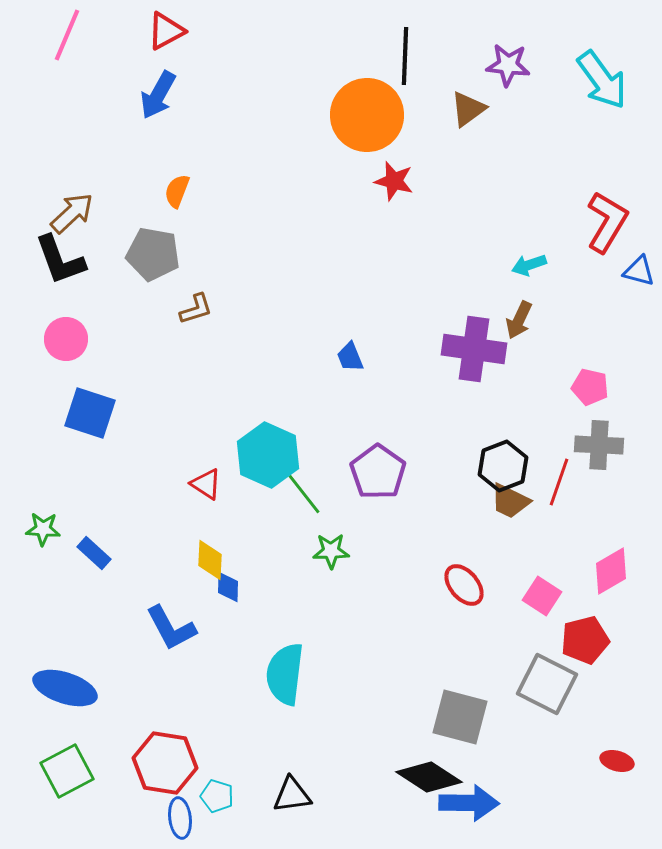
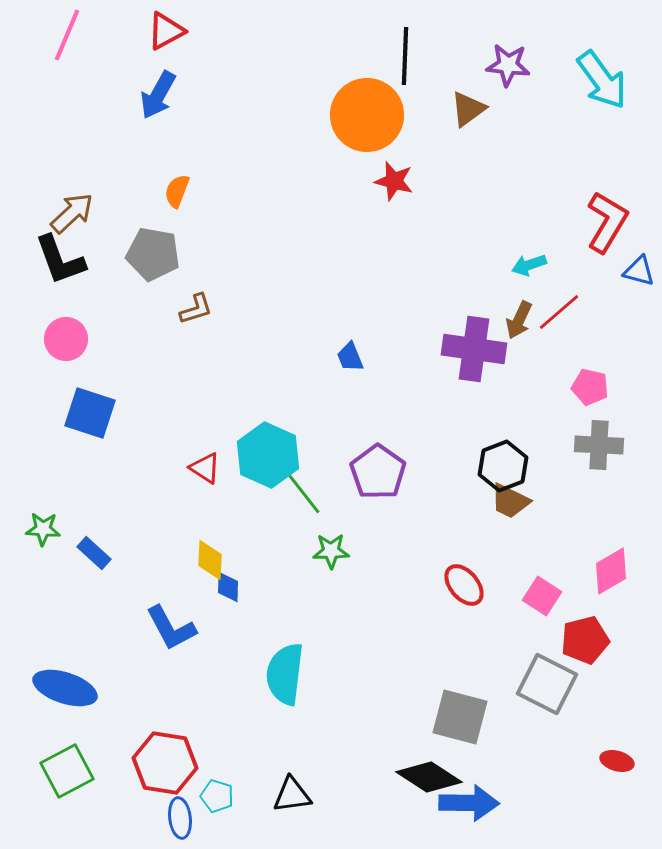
red line at (559, 482): moved 170 px up; rotated 30 degrees clockwise
red triangle at (206, 484): moved 1 px left, 16 px up
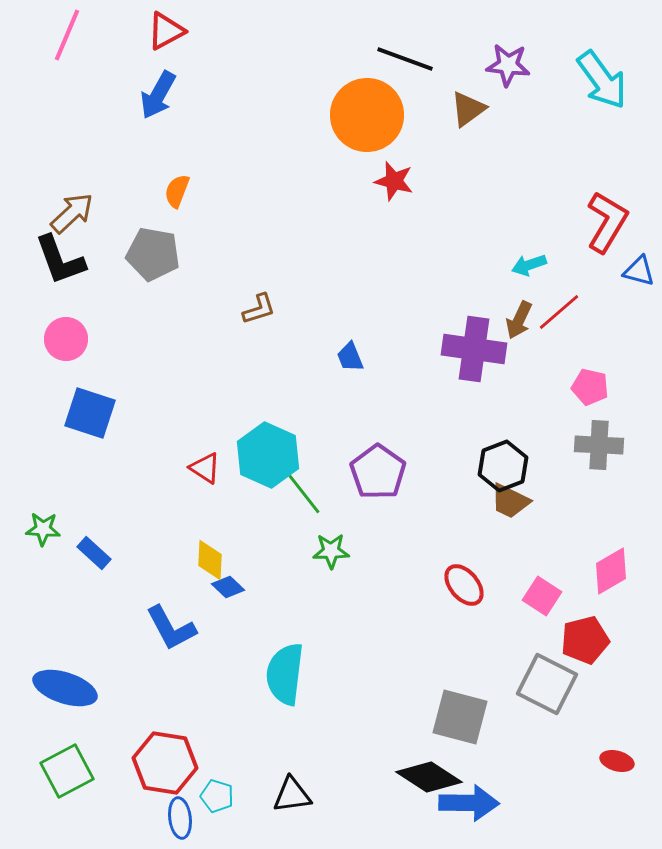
black line at (405, 56): moved 3 px down; rotated 72 degrees counterclockwise
brown L-shape at (196, 309): moved 63 px right
blue diamond at (228, 587): rotated 48 degrees counterclockwise
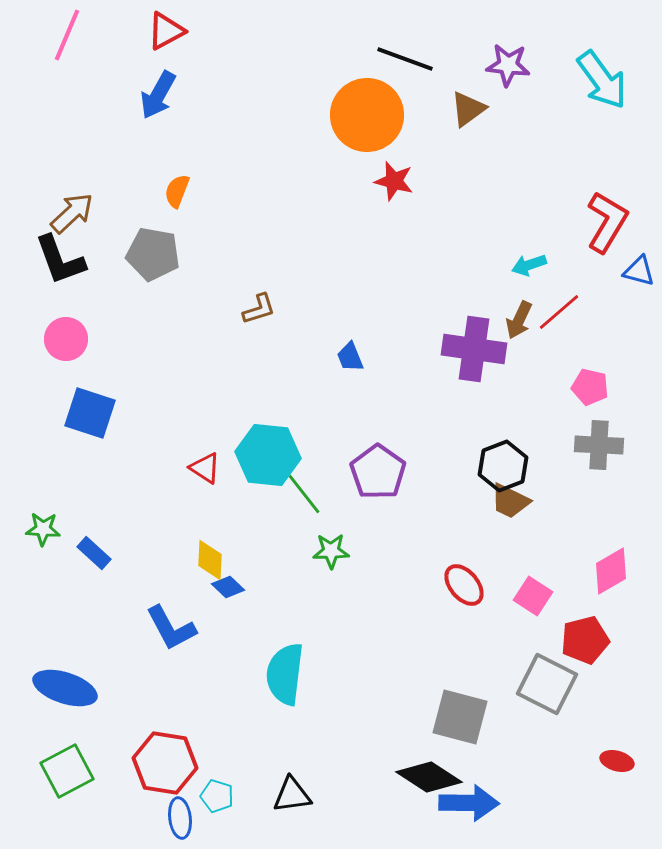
cyan hexagon at (268, 455): rotated 18 degrees counterclockwise
pink square at (542, 596): moved 9 px left
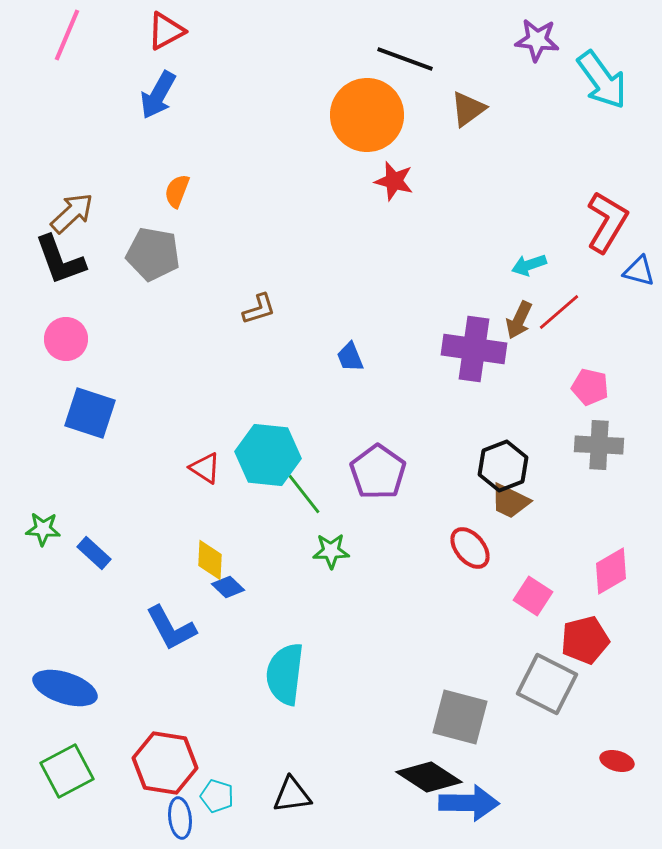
purple star at (508, 65): moved 29 px right, 25 px up
red ellipse at (464, 585): moved 6 px right, 37 px up
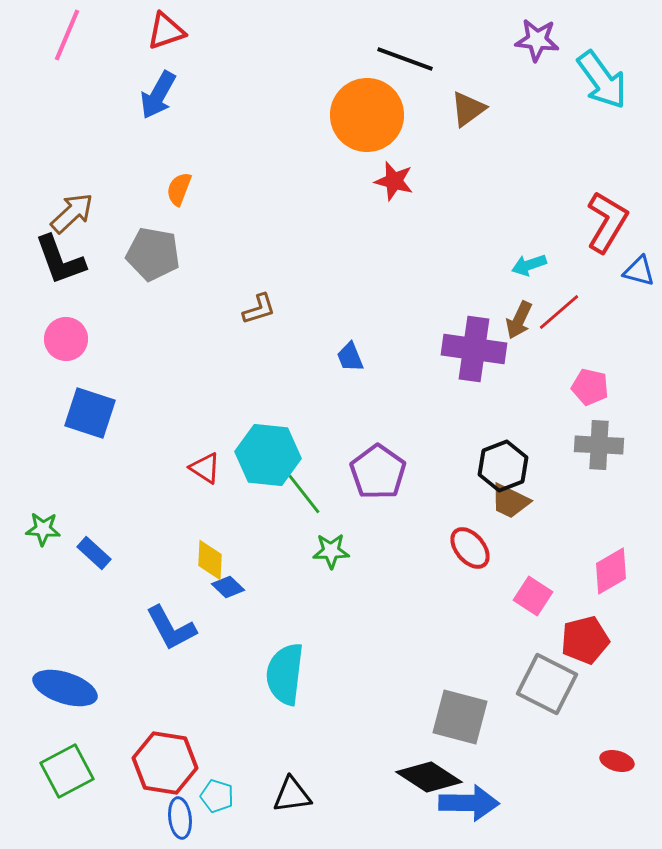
red triangle at (166, 31): rotated 9 degrees clockwise
orange semicircle at (177, 191): moved 2 px right, 2 px up
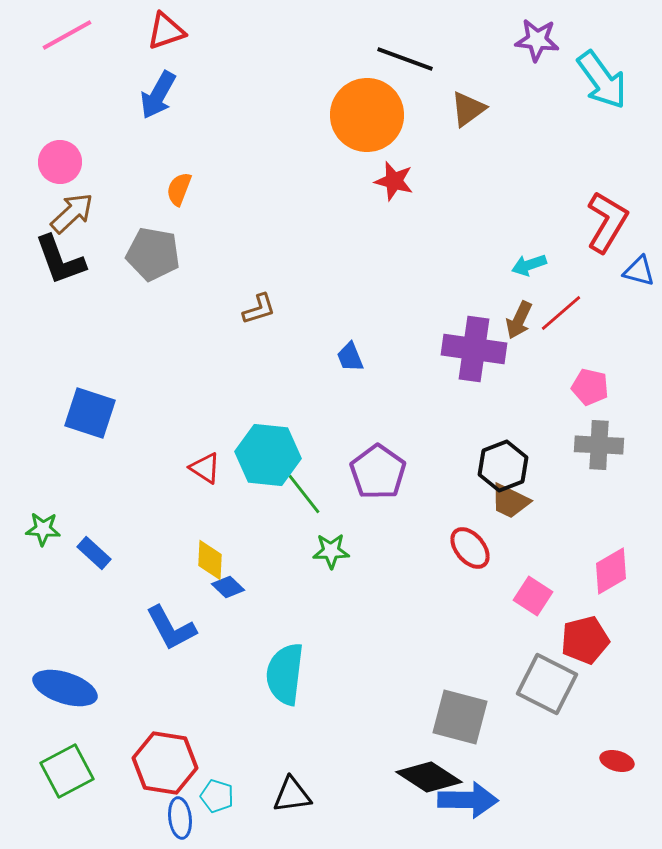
pink line at (67, 35): rotated 38 degrees clockwise
red line at (559, 312): moved 2 px right, 1 px down
pink circle at (66, 339): moved 6 px left, 177 px up
blue arrow at (469, 803): moved 1 px left, 3 px up
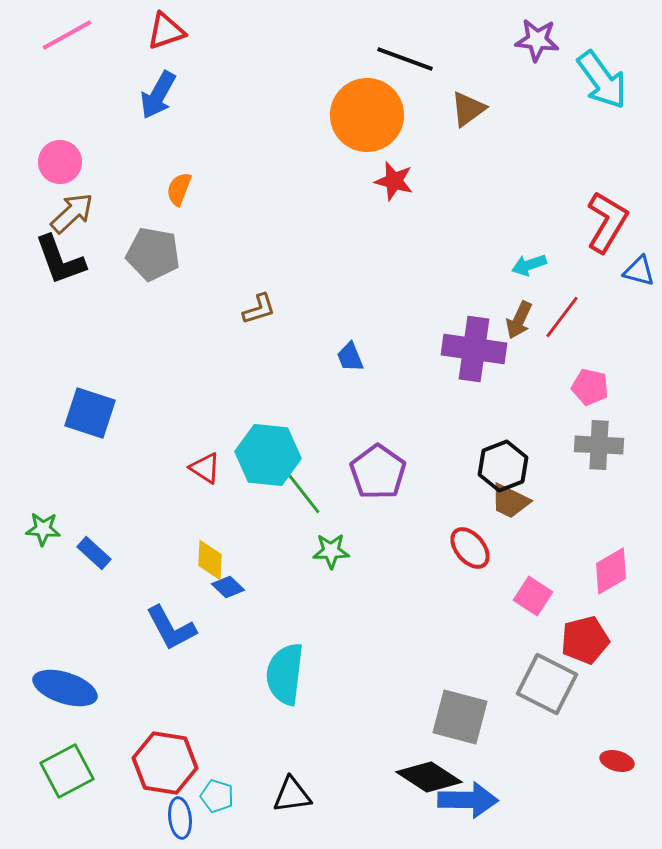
red line at (561, 313): moved 1 px right, 4 px down; rotated 12 degrees counterclockwise
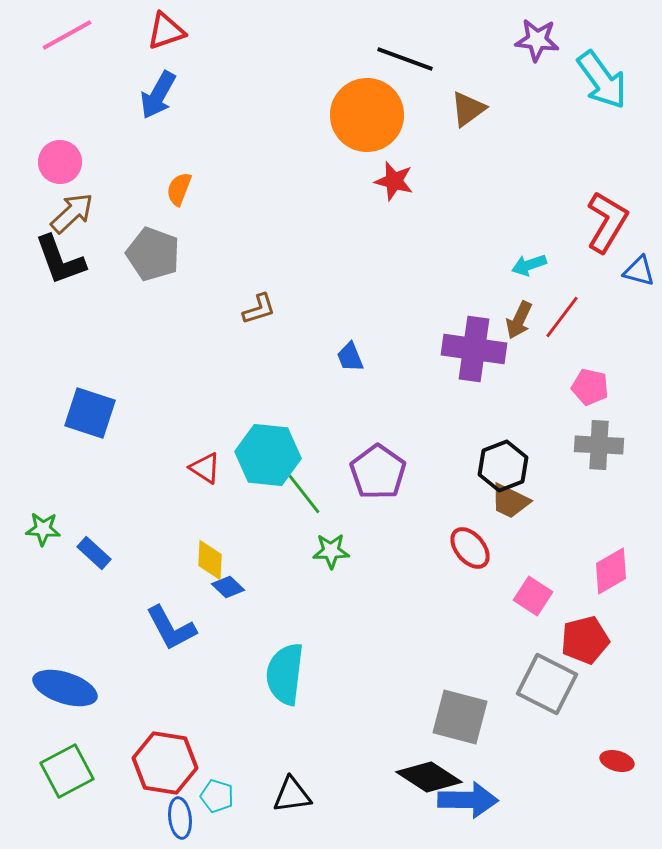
gray pentagon at (153, 254): rotated 10 degrees clockwise
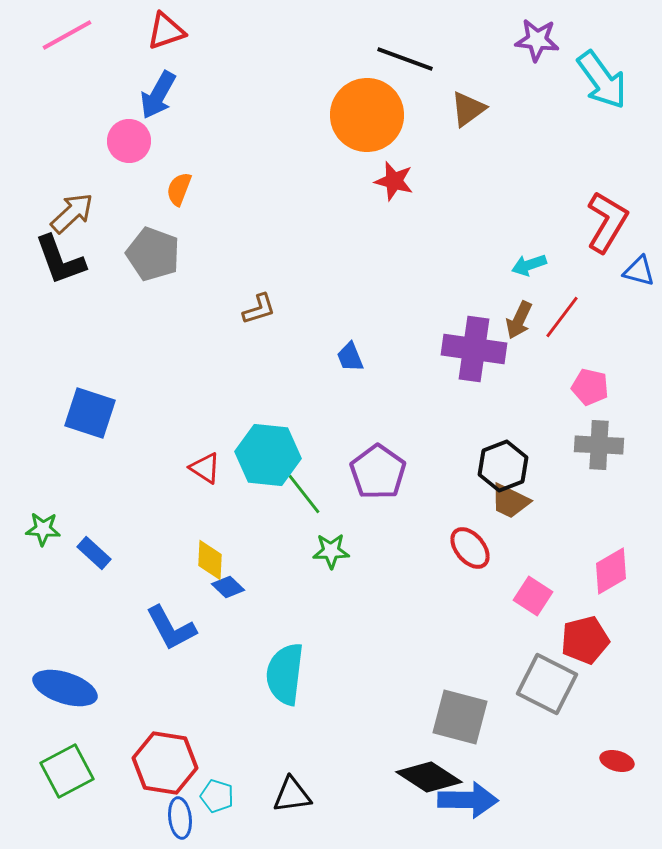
pink circle at (60, 162): moved 69 px right, 21 px up
